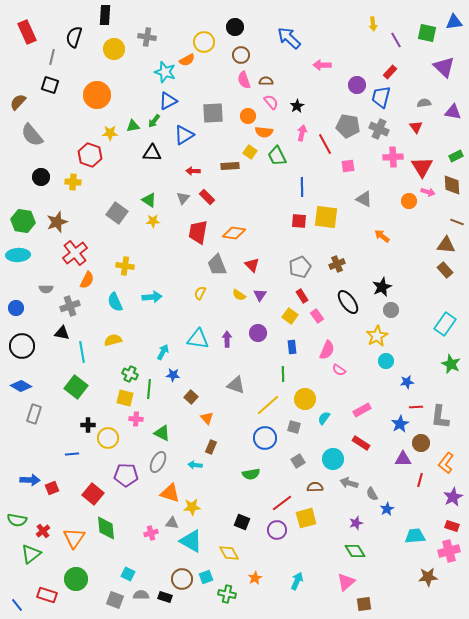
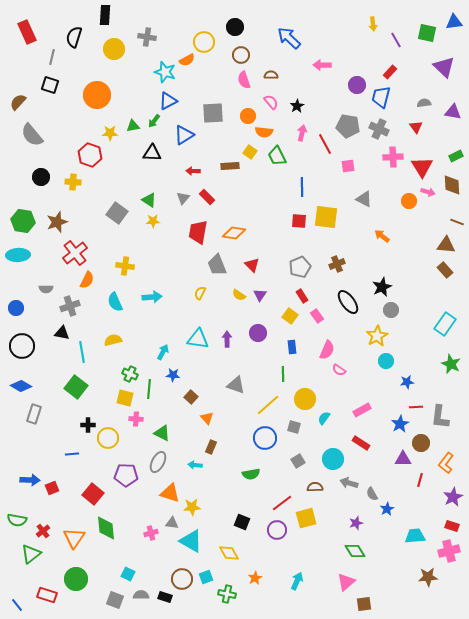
brown semicircle at (266, 81): moved 5 px right, 6 px up
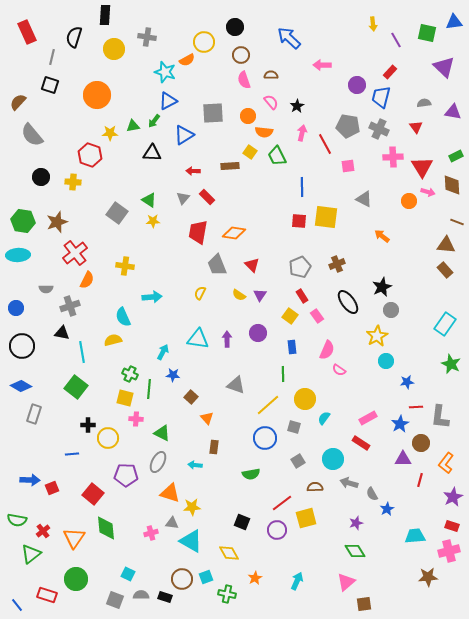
cyan semicircle at (115, 302): moved 8 px right, 15 px down
pink rectangle at (362, 410): moved 6 px right, 8 px down
brown rectangle at (211, 447): moved 3 px right; rotated 16 degrees counterclockwise
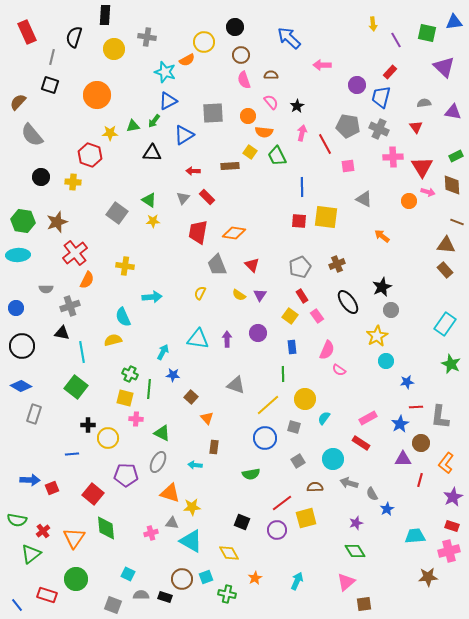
gray square at (115, 600): moved 2 px left, 5 px down
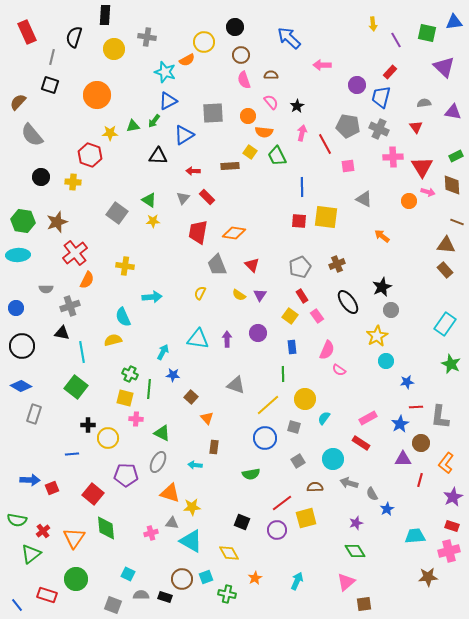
black triangle at (152, 153): moved 6 px right, 3 px down
